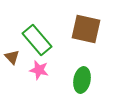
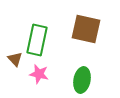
green rectangle: rotated 52 degrees clockwise
brown triangle: moved 3 px right, 2 px down
pink star: moved 4 px down
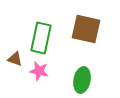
green rectangle: moved 4 px right, 2 px up
brown triangle: rotated 28 degrees counterclockwise
pink star: moved 3 px up
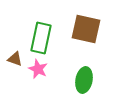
pink star: moved 1 px left, 2 px up; rotated 12 degrees clockwise
green ellipse: moved 2 px right
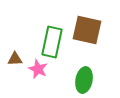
brown square: moved 1 px right, 1 px down
green rectangle: moved 11 px right, 4 px down
brown triangle: rotated 21 degrees counterclockwise
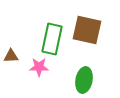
green rectangle: moved 3 px up
brown triangle: moved 4 px left, 3 px up
pink star: moved 1 px right, 2 px up; rotated 24 degrees counterclockwise
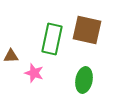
pink star: moved 5 px left, 6 px down; rotated 18 degrees clockwise
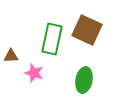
brown square: rotated 12 degrees clockwise
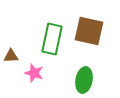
brown square: moved 2 px right, 1 px down; rotated 12 degrees counterclockwise
